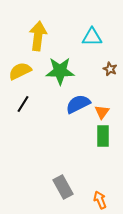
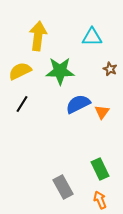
black line: moved 1 px left
green rectangle: moved 3 px left, 33 px down; rotated 25 degrees counterclockwise
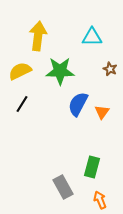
blue semicircle: rotated 35 degrees counterclockwise
green rectangle: moved 8 px left, 2 px up; rotated 40 degrees clockwise
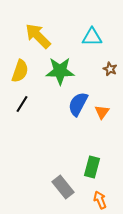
yellow arrow: rotated 52 degrees counterclockwise
yellow semicircle: rotated 135 degrees clockwise
gray rectangle: rotated 10 degrees counterclockwise
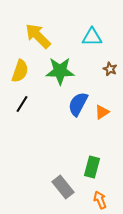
orange triangle: rotated 21 degrees clockwise
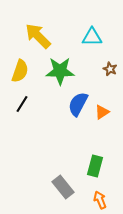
green rectangle: moved 3 px right, 1 px up
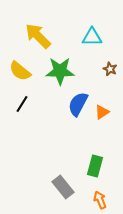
yellow semicircle: rotated 110 degrees clockwise
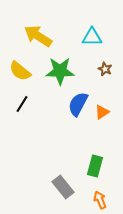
yellow arrow: rotated 12 degrees counterclockwise
brown star: moved 5 px left
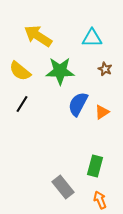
cyan triangle: moved 1 px down
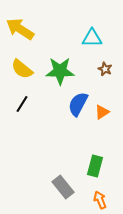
yellow arrow: moved 18 px left, 7 px up
yellow semicircle: moved 2 px right, 2 px up
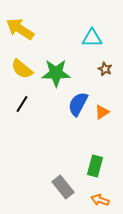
green star: moved 4 px left, 2 px down
orange arrow: rotated 48 degrees counterclockwise
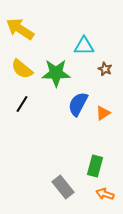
cyan triangle: moved 8 px left, 8 px down
orange triangle: moved 1 px right, 1 px down
orange arrow: moved 5 px right, 6 px up
